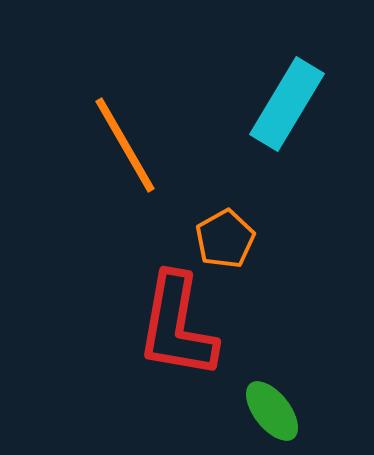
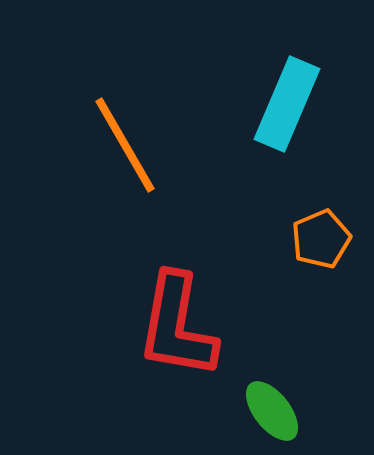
cyan rectangle: rotated 8 degrees counterclockwise
orange pentagon: moved 96 px right; rotated 6 degrees clockwise
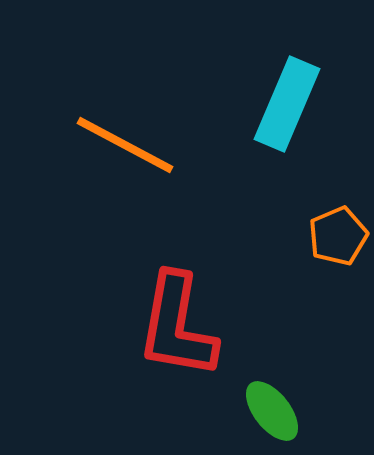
orange line: rotated 32 degrees counterclockwise
orange pentagon: moved 17 px right, 3 px up
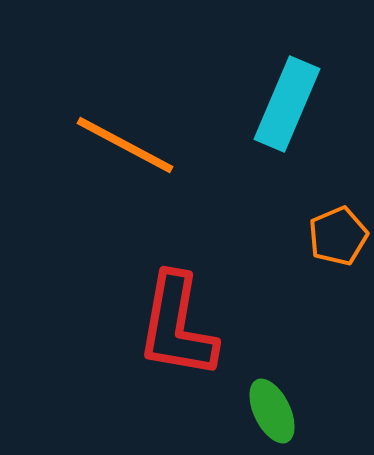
green ellipse: rotated 12 degrees clockwise
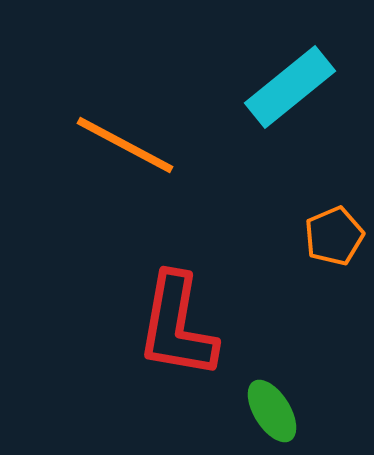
cyan rectangle: moved 3 px right, 17 px up; rotated 28 degrees clockwise
orange pentagon: moved 4 px left
green ellipse: rotated 6 degrees counterclockwise
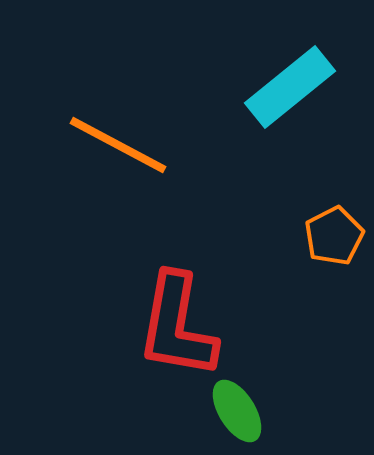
orange line: moved 7 px left
orange pentagon: rotated 4 degrees counterclockwise
green ellipse: moved 35 px left
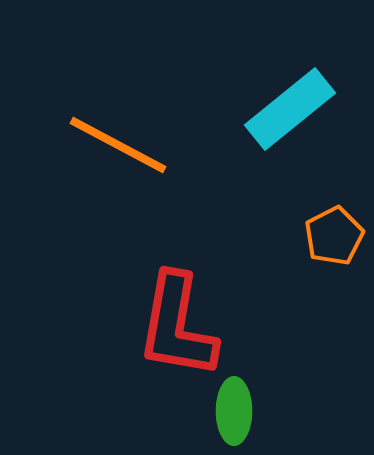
cyan rectangle: moved 22 px down
green ellipse: moved 3 px left; rotated 32 degrees clockwise
